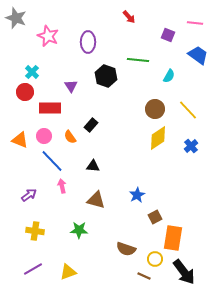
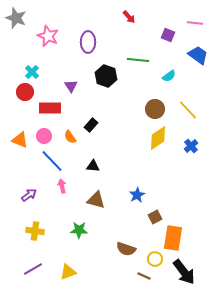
cyan semicircle: rotated 24 degrees clockwise
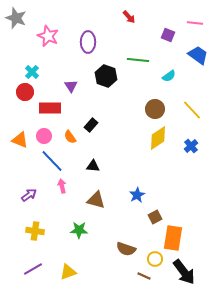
yellow line: moved 4 px right
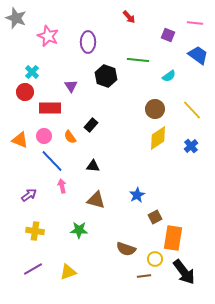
brown line: rotated 32 degrees counterclockwise
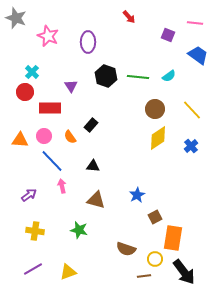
green line: moved 17 px down
orange triangle: rotated 18 degrees counterclockwise
green star: rotated 12 degrees clockwise
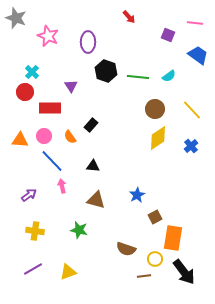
black hexagon: moved 5 px up
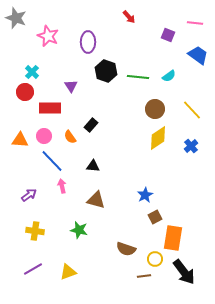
blue star: moved 8 px right
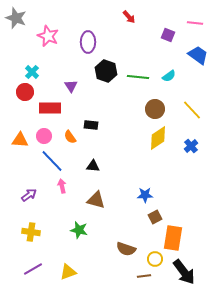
black rectangle: rotated 56 degrees clockwise
blue star: rotated 28 degrees clockwise
yellow cross: moved 4 px left, 1 px down
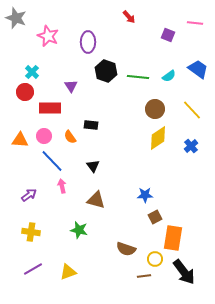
blue trapezoid: moved 14 px down
black triangle: rotated 48 degrees clockwise
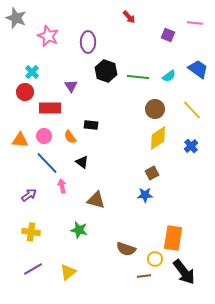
blue line: moved 5 px left, 2 px down
black triangle: moved 11 px left, 4 px up; rotated 16 degrees counterclockwise
brown square: moved 3 px left, 44 px up
yellow triangle: rotated 18 degrees counterclockwise
